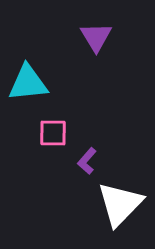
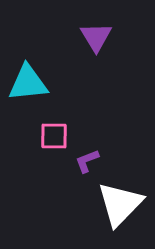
pink square: moved 1 px right, 3 px down
purple L-shape: rotated 28 degrees clockwise
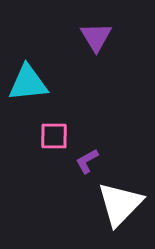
purple L-shape: rotated 8 degrees counterclockwise
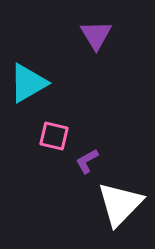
purple triangle: moved 2 px up
cyan triangle: rotated 24 degrees counterclockwise
pink square: rotated 12 degrees clockwise
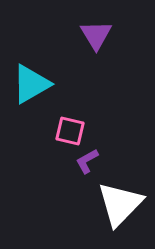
cyan triangle: moved 3 px right, 1 px down
pink square: moved 16 px right, 5 px up
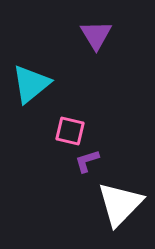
cyan triangle: rotated 9 degrees counterclockwise
purple L-shape: rotated 12 degrees clockwise
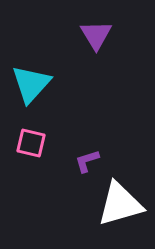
cyan triangle: rotated 9 degrees counterclockwise
pink square: moved 39 px left, 12 px down
white triangle: rotated 30 degrees clockwise
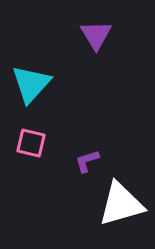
white triangle: moved 1 px right
